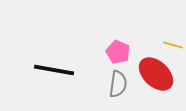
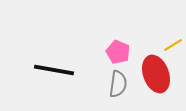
yellow line: rotated 48 degrees counterclockwise
red ellipse: rotated 27 degrees clockwise
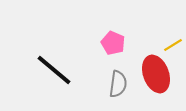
pink pentagon: moved 5 px left, 9 px up
black line: rotated 30 degrees clockwise
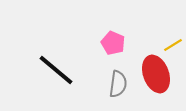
black line: moved 2 px right
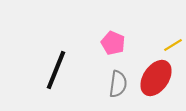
black line: rotated 72 degrees clockwise
red ellipse: moved 4 px down; rotated 54 degrees clockwise
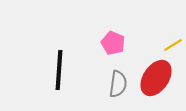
black line: moved 3 px right; rotated 18 degrees counterclockwise
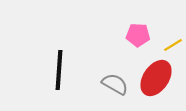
pink pentagon: moved 25 px right, 8 px up; rotated 20 degrees counterclockwise
gray semicircle: moved 3 px left; rotated 68 degrees counterclockwise
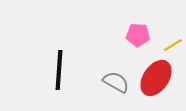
gray semicircle: moved 1 px right, 2 px up
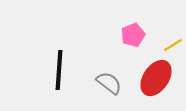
pink pentagon: moved 5 px left; rotated 25 degrees counterclockwise
gray semicircle: moved 7 px left, 1 px down; rotated 8 degrees clockwise
